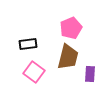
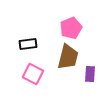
pink square: moved 1 px left, 2 px down; rotated 10 degrees counterclockwise
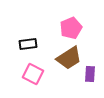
brown trapezoid: moved 1 px right, 1 px down; rotated 44 degrees clockwise
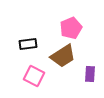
brown trapezoid: moved 6 px left, 2 px up
pink square: moved 1 px right, 2 px down
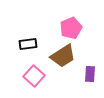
pink square: rotated 15 degrees clockwise
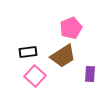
black rectangle: moved 8 px down
pink square: moved 1 px right
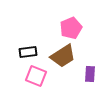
pink square: moved 1 px right; rotated 20 degrees counterclockwise
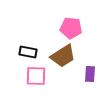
pink pentagon: rotated 30 degrees clockwise
black rectangle: rotated 18 degrees clockwise
pink square: rotated 20 degrees counterclockwise
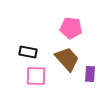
brown trapezoid: moved 4 px right, 3 px down; rotated 100 degrees counterclockwise
